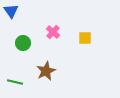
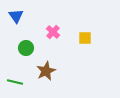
blue triangle: moved 5 px right, 5 px down
green circle: moved 3 px right, 5 px down
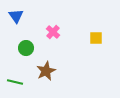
yellow square: moved 11 px right
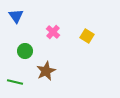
yellow square: moved 9 px left, 2 px up; rotated 32 degrees clockwise
green circle: moved 1 px left, 3 px down
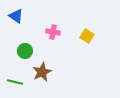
blue triangle: rotated 21 degrees counterclockwise
pink cross: rotated 32 degrees counterclockwise
brown star: moved 4 px left, 1 px down
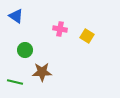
pink cross: moved 7 px right, 3 px up
green circle: moved 1 px up
brown star: rotated 24 degrees clockwise
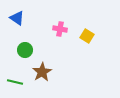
blue triangle: moved 1 px right, 2 px down
brown star: rotated 30 degrees counterclockwise
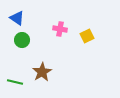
yellow square: rotated 32 degrees clockwise
green circle: moved 3 px left, 10 px up
